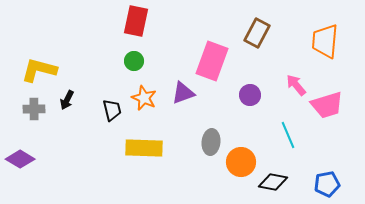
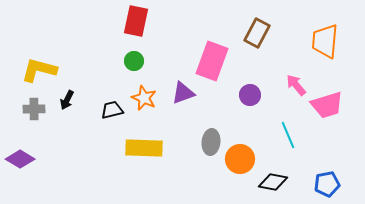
black trapezoid: rotated 90 degrees counterclockwise
orange circle: moved 1 px left, 3 px up
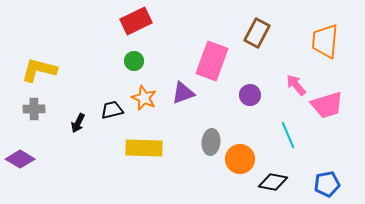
red rectangle: rotated 52 degrees clockwise
black arrow: moved 11 px right, 23 px down
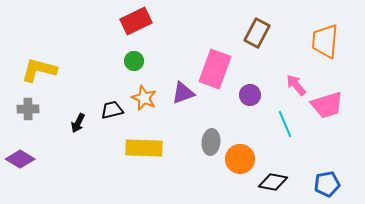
pink rectangle: moved 3 px right, 8 px down
gray cross: moved 6 px left
cyan line: moved 3 px left, 11 px up
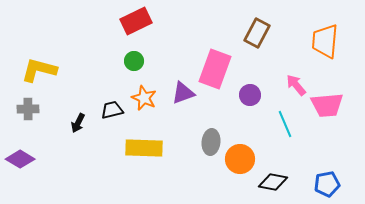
pink trapezoid: rotated 12 degrees clockwise
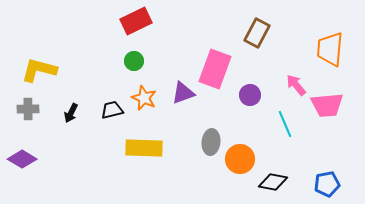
orange trapezoid: moved 5 px right, 8 px down
black arrow: moved 7 px left, 10 px up
purple diamond: moved 2 px right
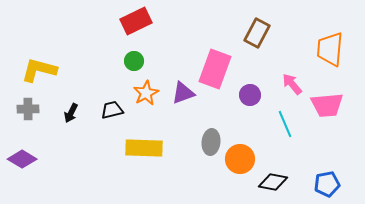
pink arrow: moved 4 px left, 1 px up
orange star: moved 2 px right, 5 px up; rotated 20 degrees clockwise
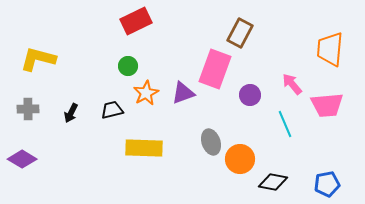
brown rectangle: moved 17 px left
green circle: moved 6 px left, 5 px down
yellow L-shape: moved 1 px left, 11 px up
gray ellipse: rotated 25 degrees counterclockwise
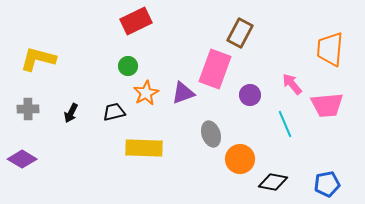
black trapezoid: moved 2 px right, 2 px down
gray ellipse: moved 8 px up
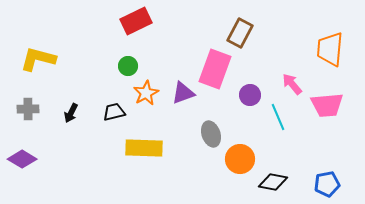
cyan line: moved 7 px left, 7 px up
